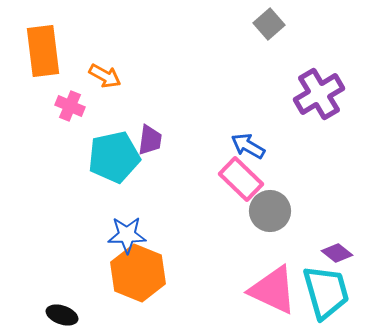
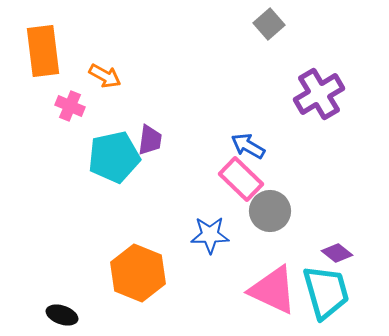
blue star: moved 83 px right
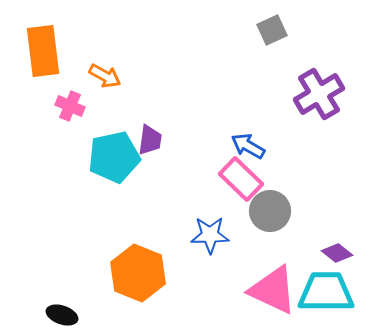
gray square: moved 3 px right, 6 px down; rotated 16 degrees clockwise
cyan trapezoid: rotated 74 degrees counterclockwise
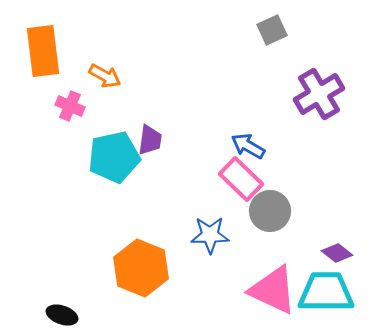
orange hexagon: moved 3 px right, 5 px up
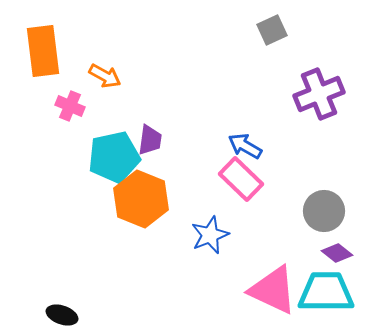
purple cross: rotated 9 degrees clockwise
blue arrow: moved 3 px left
gray circle: moved 54 px right
blue star: rotated 21 degrees counterclockwise
orange hexagon: moved 69 px up
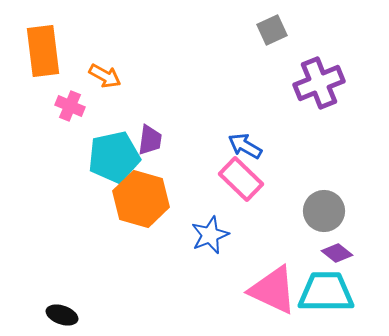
purple cross: moved 11 px up
orange hexagon: rotated 6 degrees counterclockwise
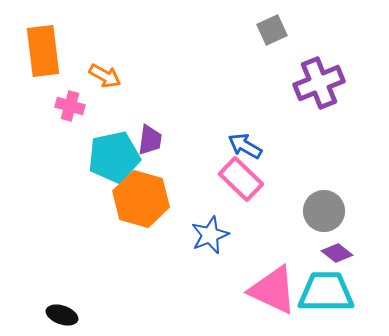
pink cross: rotated 8 degrees counterclockwise
